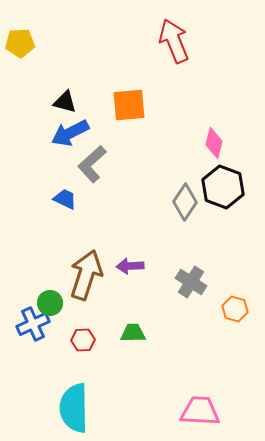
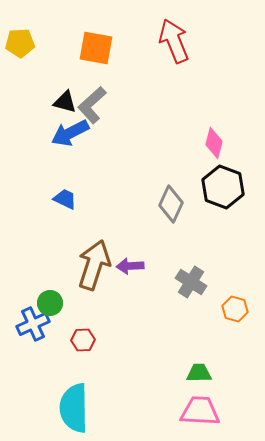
orange square: moved 33 px left, 57 px up; rotated 15 degrees clockwise
gray L-shape: moved 59 px up
gray diamond: moved 14 px left, 2 px down; rotated 9 degrees counterclockwise
brown arrow: moved 8 px right, 10 px up
green trapezoid: moved 66 px right, 40 px down
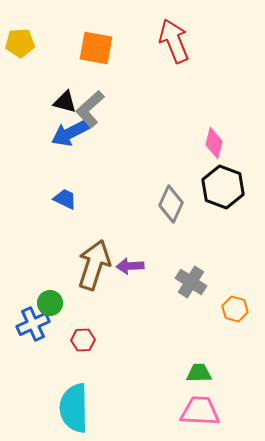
gray L-shape: moved 2 px left, 4 px down
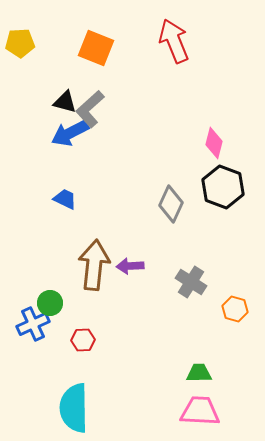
orange square: rotated 12 degrees clockwise
brown arrow: rotated 12 degrees counterclockwise
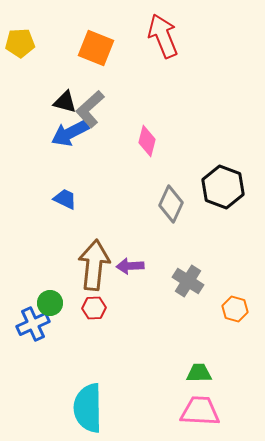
red arrow: moved 11 px left, 5 px up
pink diamond: moved 67 px left, 2 px up
gray cross: moved 3 px left, 1 px up
red hexagon: moved 11 px right, 32 px up
cyan semicircle: moved 14 px right
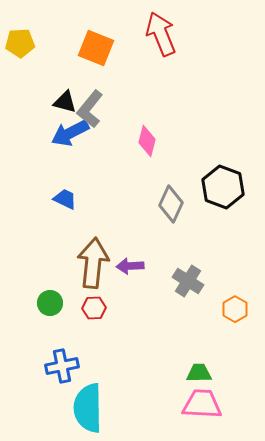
red arrow: moved 2 px left, 2 px up
gray L-shape: rotated 9 degrees counterclockwise
brown arrow: moved 1 px left, 2 px up
orange hexagon: rotated 15 degrees clockwise
blue cross: moved 29 px right, 42 px down; rotated 12 degrees clockwise
pink trapezoid: moved 2 px right, 7 px up
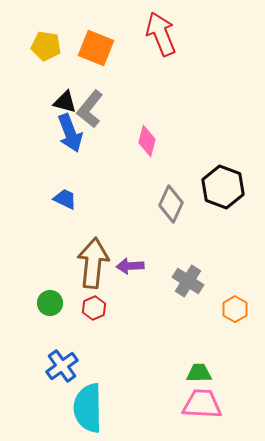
yellow pentagon: moved 26 px right, 3 px down; rotated 12 degrees clockwise
blue arrow: rotated 84 degrees counterclockwise
red hexagon: rotated 20 degrees counterclockwise
blue cross: rotated 24 degrees counterclockwise
